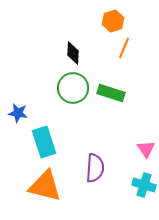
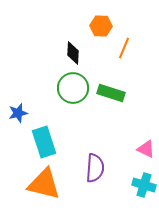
orange hexagon: moved 12 px left, 5 px down; rotated 20 degrees clockwise
blue star: rotated 24 degrees counterclockwise
pink triangle: rotated 30 degrees counterclockwise
orange triangle: moved 1 px left, 2 px up
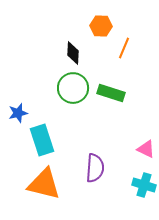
cyan rectangle: moved 2 px left, 2 px up
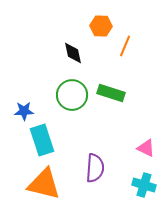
orange line: moved 1 px right, 2 px up
black diamond: rotated 15 degrees counterclockwise
green circle: moved 1 px left, 7 px down
blue star: moved 6 px right, 2 px up; rotated 12 degrees clockwise
pink triangle: moved 1 px up
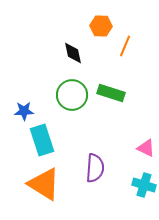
orange triangle: rotated 18 degrees clockwise
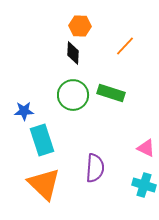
orange hexagon: moved 21 px left
orange line: rotated 20 degrees clockwise
black diamond: rotated 15 degrees clockwise
green circle: moved 1 px right
orange triangle: rotated 12 degrees clockwise
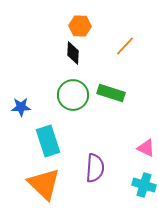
blue star: moved 3 px left, 4 px up
cyan rectangle: moved 6 px right, 1 px down
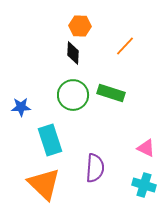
cyan rectangle: moved 2 px right, 1 px up
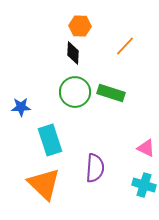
green circle: moved 2 px right, 3 px up
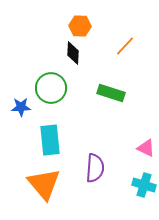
green circle: moved 24 px left, 4 px up
cyan rectangle: rotated 12 degrees clockwise
orange triangle: rotated 6 degrees clockwise
